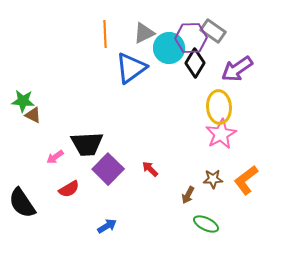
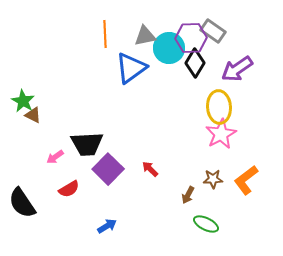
gray triangle: moved 1 px right, 3 px down; rotated 15 degrees clockwise
green star: rotated 25 degrees clockwise
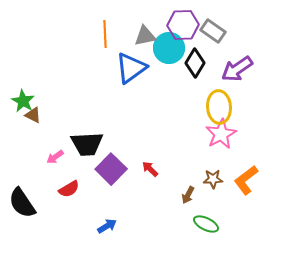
purple hexagon: moved 8 px left, 13 px up
purple square: moved 3 px right
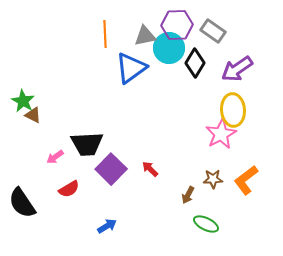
purple hexagon: moved 6 px left
yellow ellipse: moved 14 px right, 3 px down
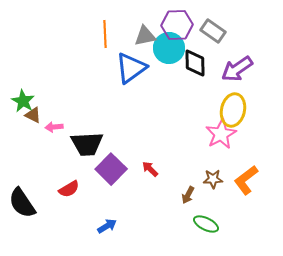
black diamond: rotated 32 degrees counterclockwise
yellow ellipse: rotated 16 degrees clockwise
pink arrow: moved 1 px left, 30 px up; rotated 30 degrees clockwise
